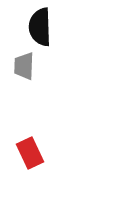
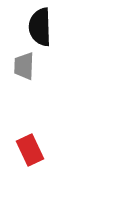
red rectangle: moved 3 px up
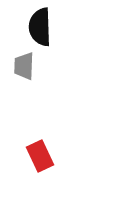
red rectangle: moved 10 px right, 6 px down
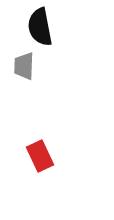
black semicircle: rotated 9 degrees counterclockwise
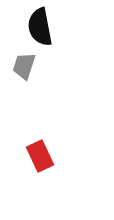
gray trapezoid: rotated 16 degrees clockwise
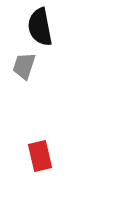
red rectangle: rotated 12 degrees clockwise
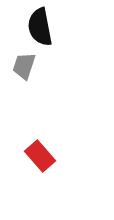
red rectangle: rotated 28 degrees counterclockwise
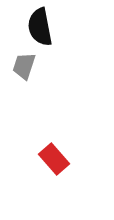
red rectangle: moved 14 px right, 3 px down
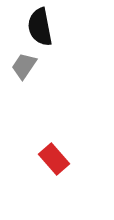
gray trapezoid: rotated 16 degrees clockwise
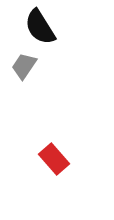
black semicircle: rotated 21 degrees counterclockwise
